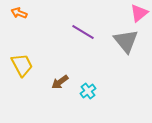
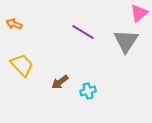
orange arrow: moved 5 px left, 11 px down
gray triangle: rotated 12 degrees clockwise
yellow trapezoid: rotated 15 degrees counterclockwise
cyan cross: rotated 21 degrees clockwise
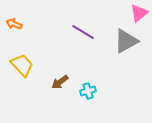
gray triangle: rotated 28 degrees clockwise
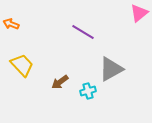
orange arrow: moved 3 px left
gray triangle: moved 15 px left, 28 px down
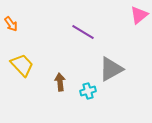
pink triangle: moved 2 px down
orange arrow: rotated 147 degrees counterclockwise
brown arrow: rotated 120 degrees clockwise
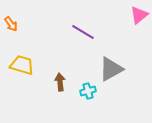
yellow trapezoid: rotated 30 degrees counterclockwise
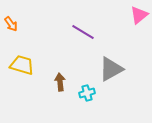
cyan cross: moved 1 px left, 2 px down
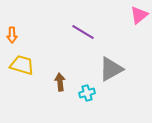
orange arrow: moved 1 px right, 11 px down; rotated 35 degrees clockwise
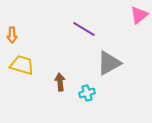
purple line: moved 1 px right, 3 px up
gray triangle: moved 2 px left, 6 px up
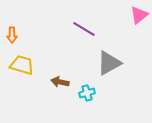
brown arrow: rotated 72 degrees counterclockwise
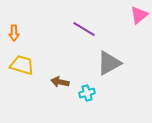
orange arrow: moved 2 px right, 2 px up
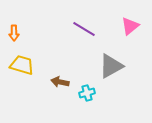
pink triangle: moved 9 px left, 11 px down
gray triangle: moved 2 px right, 3 px down
